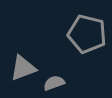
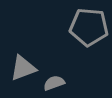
gray pentagon: moved 2 px right, 7 px up; rotated 9 degrees counterclockwise
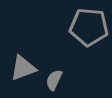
gray semicircle: moved 3 px up; rotated 45 degrees counterclockwise
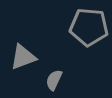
gray triangle: moved 11 px up
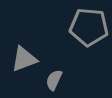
gray triangle: moved 1 px right, 2 px down
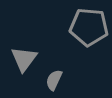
gray triangle: rotated 32 degrees counterclockwise
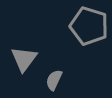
gray pentagon: moved 1 px up; rotated 12 degrees clockwise
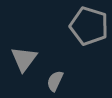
gray semicircle: moved 1 px right, 1 px down
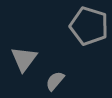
gray semicircle: rotated 15 degrees clockwise
